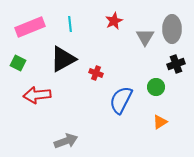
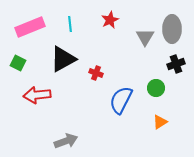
red star: moved 4 px left, 1 px up
green circle: moved 1 px down
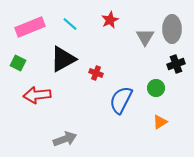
cyan line: rotated 42 degrees counterclockwise
gray arrow: moved 1 px left, 2 px up
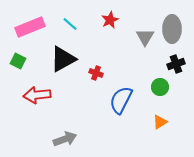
green square: moved 2 px up
green circle: moved 4 px right, 1 px up
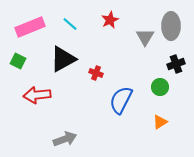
gray ellipse: moved 1 px left, 3 px up
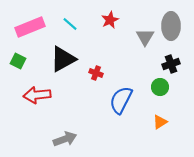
black cross: moved 5 px left
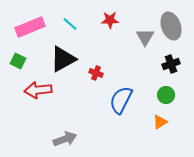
red star: rotated 24 degrees clockwise
gray ellipse: rotated 20 degrees counterclockwise
green circle: moved 6 px right, 8 px down
red arrow: moved 1 px right, 5 px up
